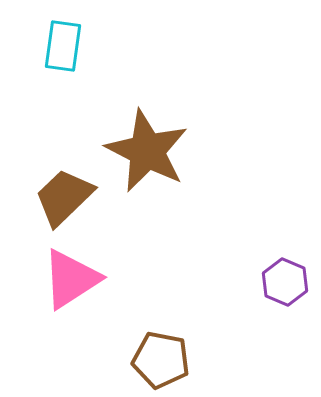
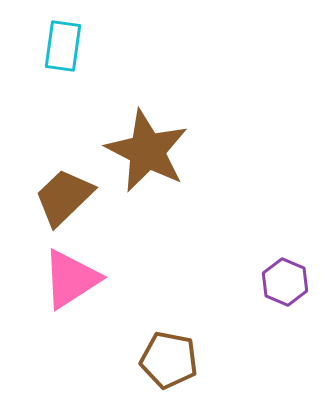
brown pentagon: moved 8 px right
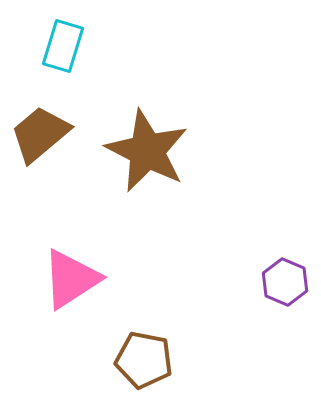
cyan rectangle: rotated 9 degrees clockwise
brown trapezoid: moved 24 px left, 63 px up; rotated 4 degrees clockwise
brown pentagon: moved 25 px left
